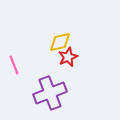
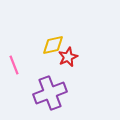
yellow diamond: moved 7 px left, 3 px down
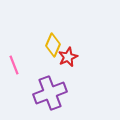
yellow diamond: rotated 55 degrees counterclockwise
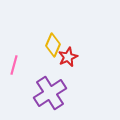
pink line: rotated 36 degrees clockwise
purple cross: rotated 12 degrees counterclockwise
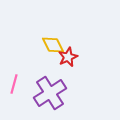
yellow diamond: rotated 50 degrees counterclockwise
pink line: moved 19 px down
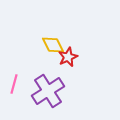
purple cross: moved 2 px left, 2 px up
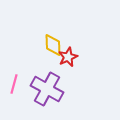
yellow diamond: rotated 25 degrees clockwise
purple cross: moved 1 px left, 2 px up; rotated 28 degrees counterclockwise
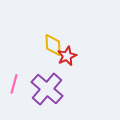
red star: moved 1 px left, 1 px up
purple cross: rotated 12 degrees clockwise
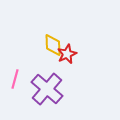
red star: moved 2 px up
pink line: moved 1 px right, 5 px up
